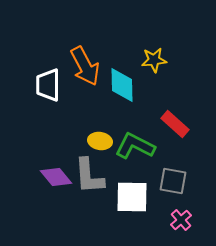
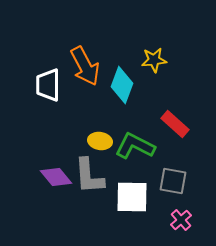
cyan diamond: rotated 21 degrees clockwise
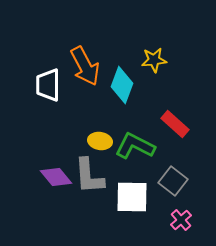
gray square: rotated 28 degrees clockwise
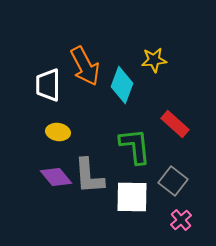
yellow ellipse: moved 42 px left, 9 px up
green L-shape: rotated 57 degrees clockwise
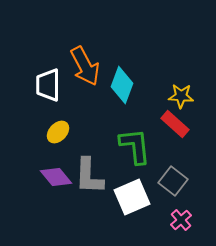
yellow star: moved 27 px right, 36 px down; rotated 10 degrees clockwise
yellow ellipse: rotated 55 degrees counterclockwise
gray L-shape: rotated 6 degrees clockwise
white square: rotated 24 degrees counterclockwise
